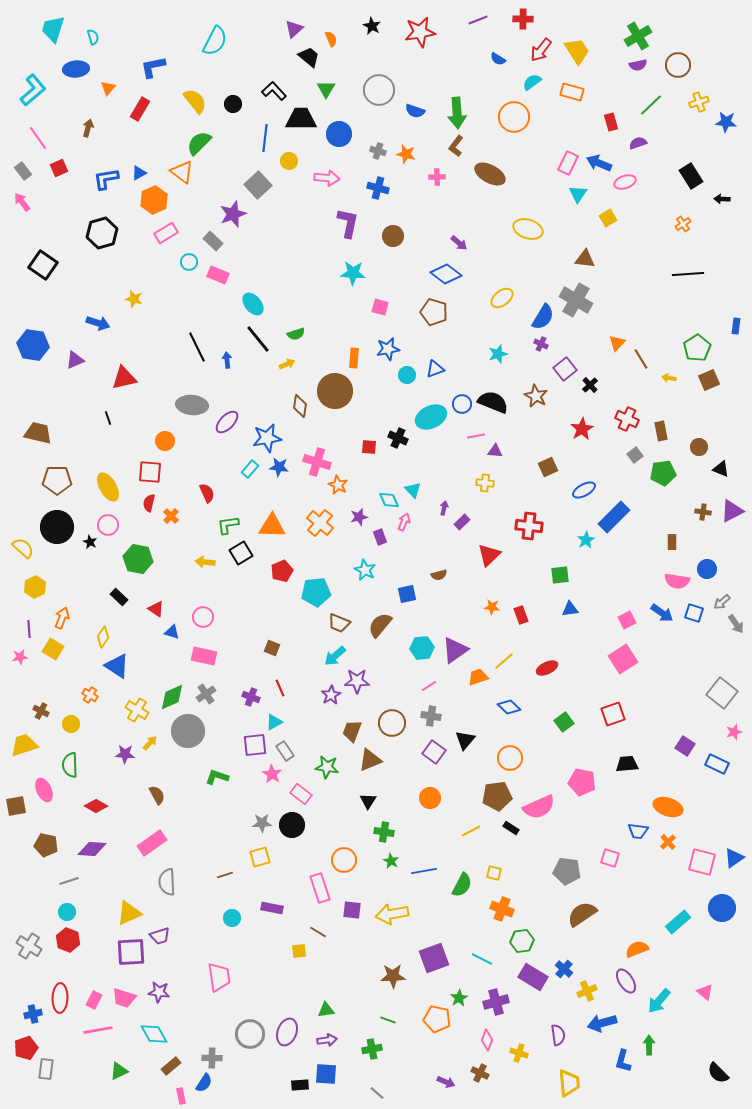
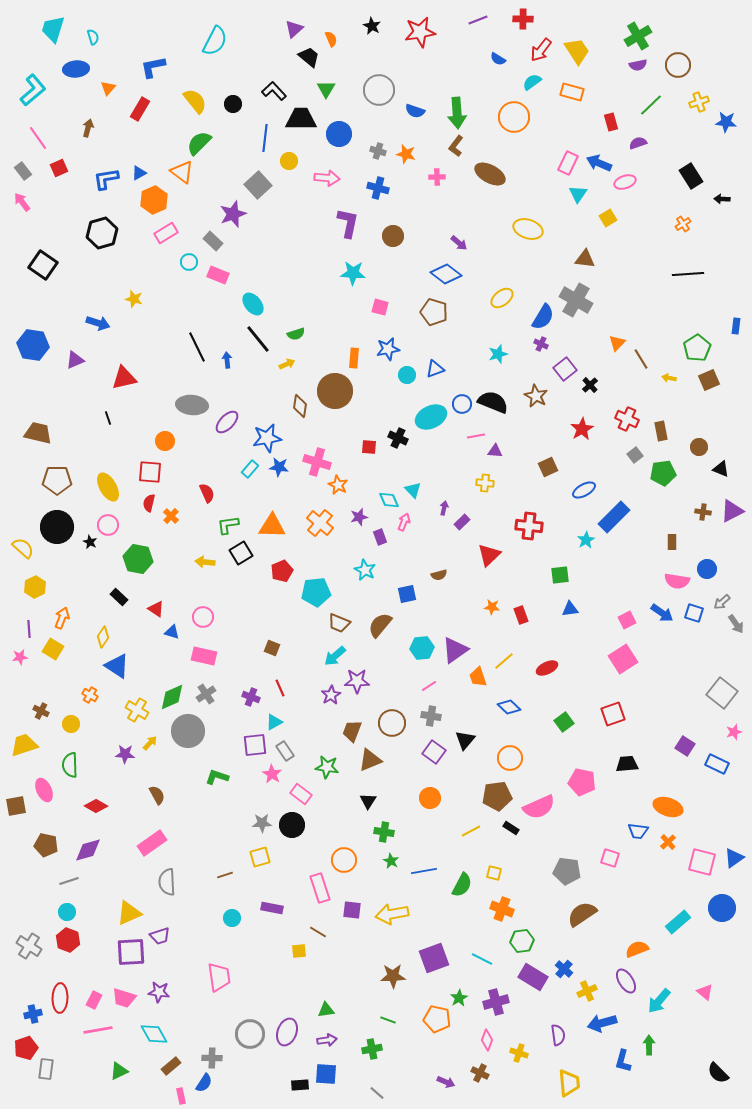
orange trapezoid at (478, 677): rotated 90 degrees counterclockwise
purple diamond at (92, 849): moved 4 px left, 1 px down; rotated 20 degrees counterclockwise
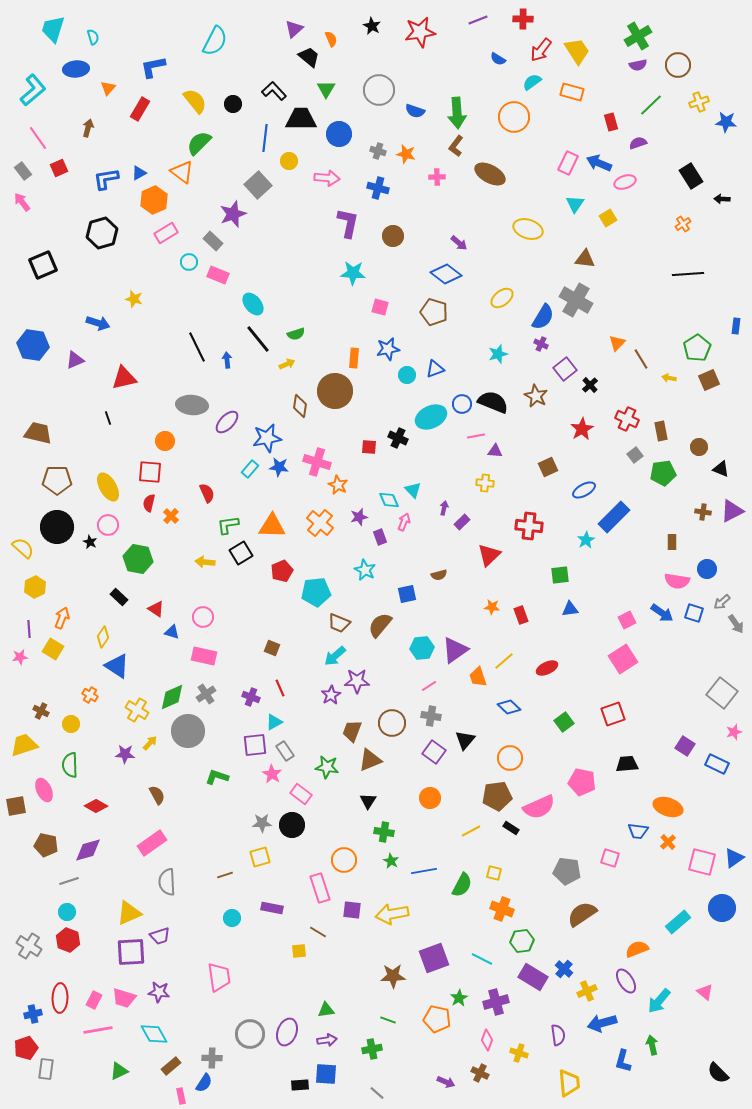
cyan triangle at (578, 194): moved 3 px left, 10 px down
black square at (43, 265): rotated 32 degrees clockwise
green arrow at (649, 1045): moved 3 px right; rotated 12 degrees counterclockwise
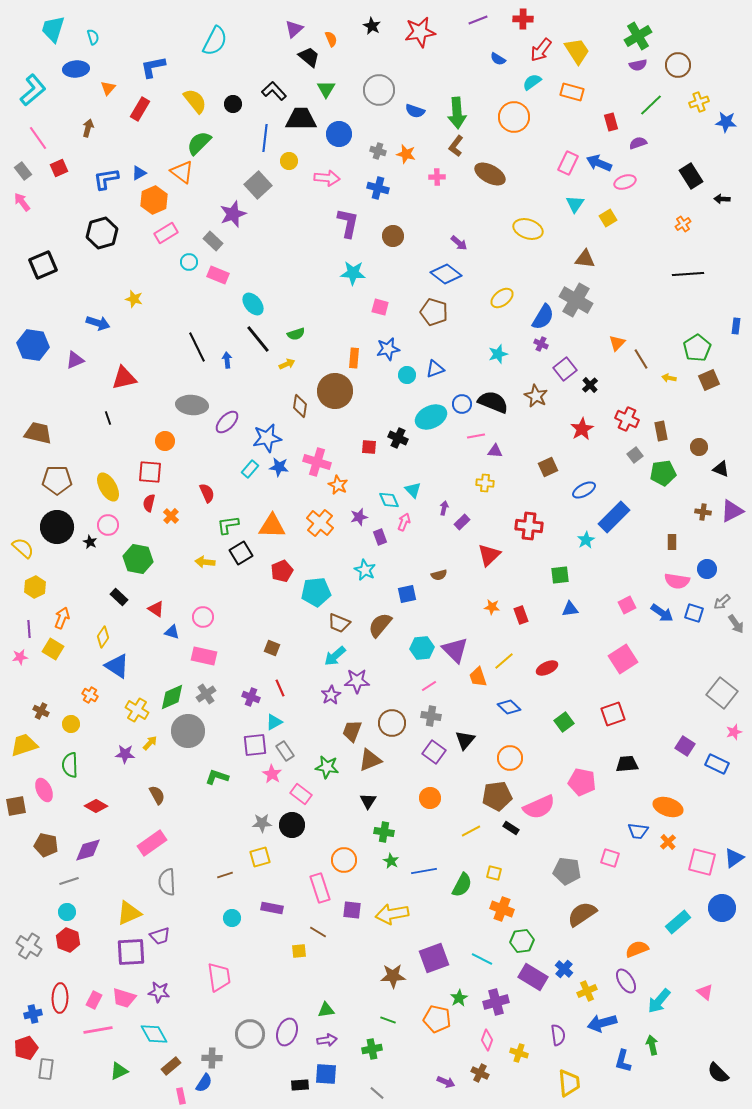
pink square at (627, 620): moved 15 px up
purple triangle at (455, 650): rotated 40 degrees counterclockwise
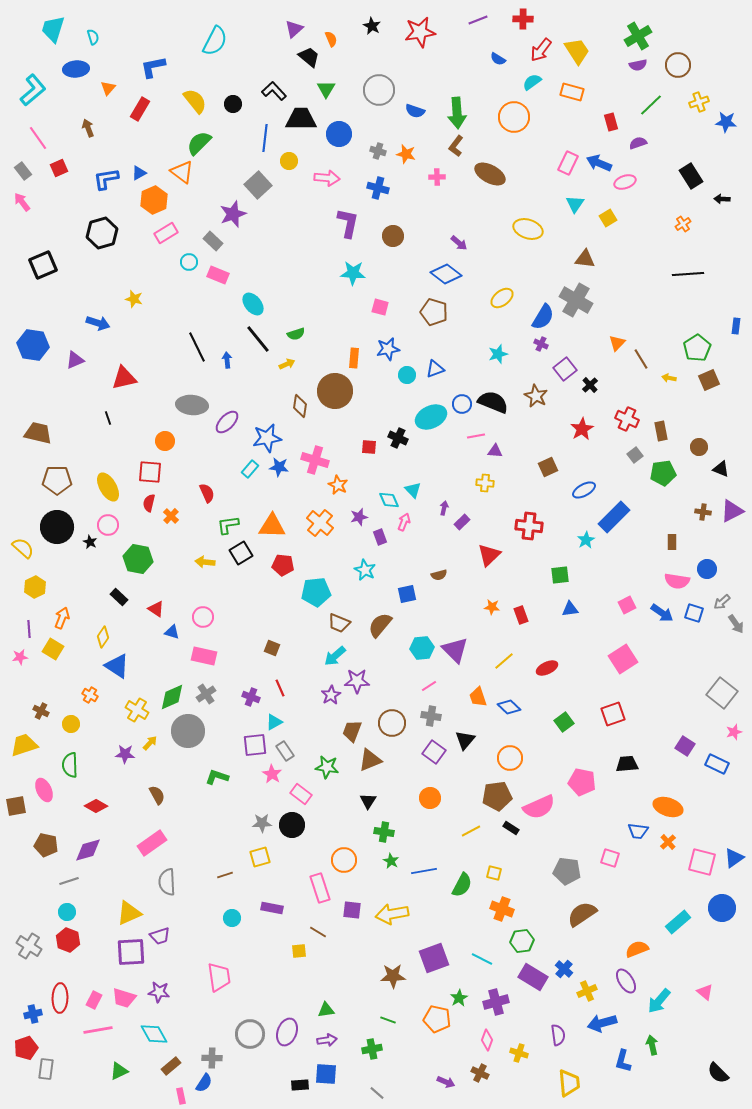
brown arrow at (88, 128): rotated 36 degrees counterclockwise
pink cross at (317, 462): moved 2 px left, 2 px up
red pentagon at (282, 571): moved 1 px right, 6 px up; rotated 30 degrees clockwise
orange trapezoid at (478, 677): moved 20 px down
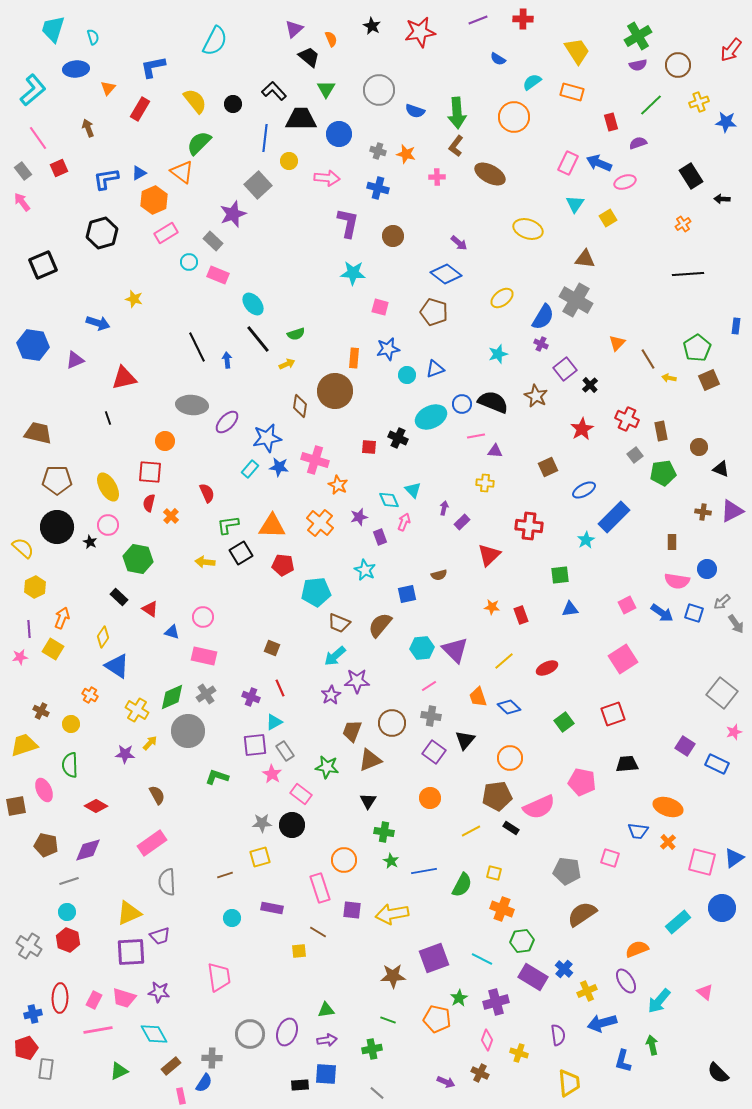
red arrow at (541, 50): moved 190 px right
brown line at (641, 359): moved 7 px right
red triangle at (156, 609): moved 6 px left
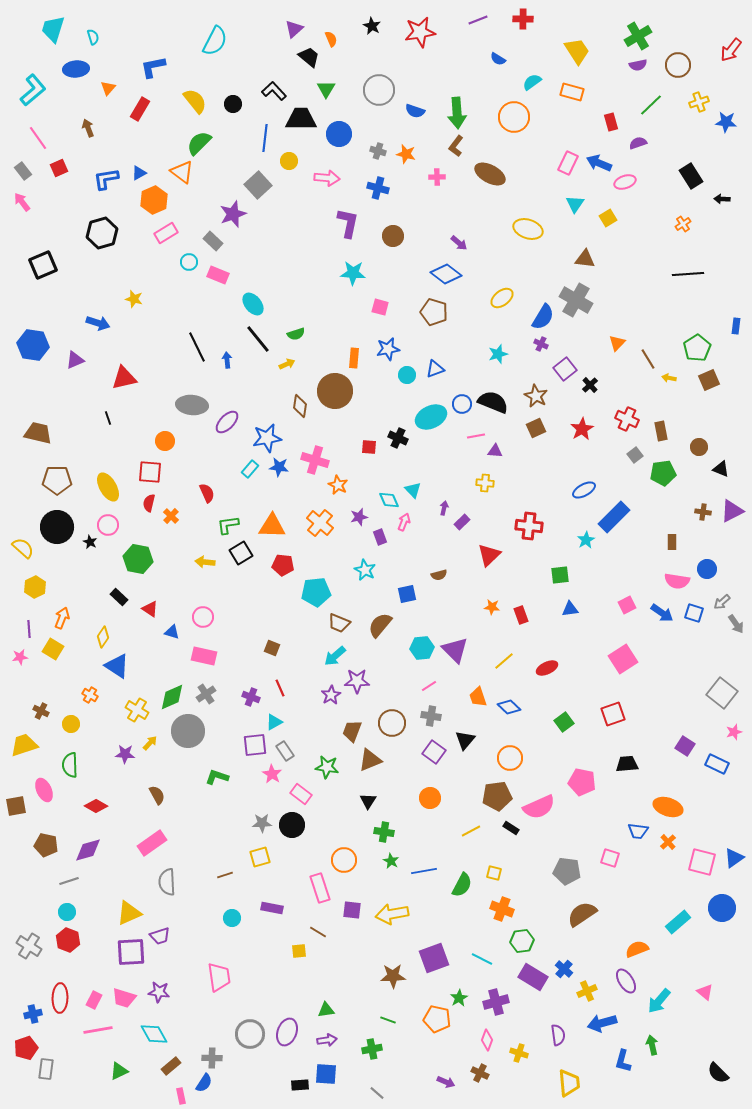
brown square at (548, 467): moved 12 px left, 39 px up
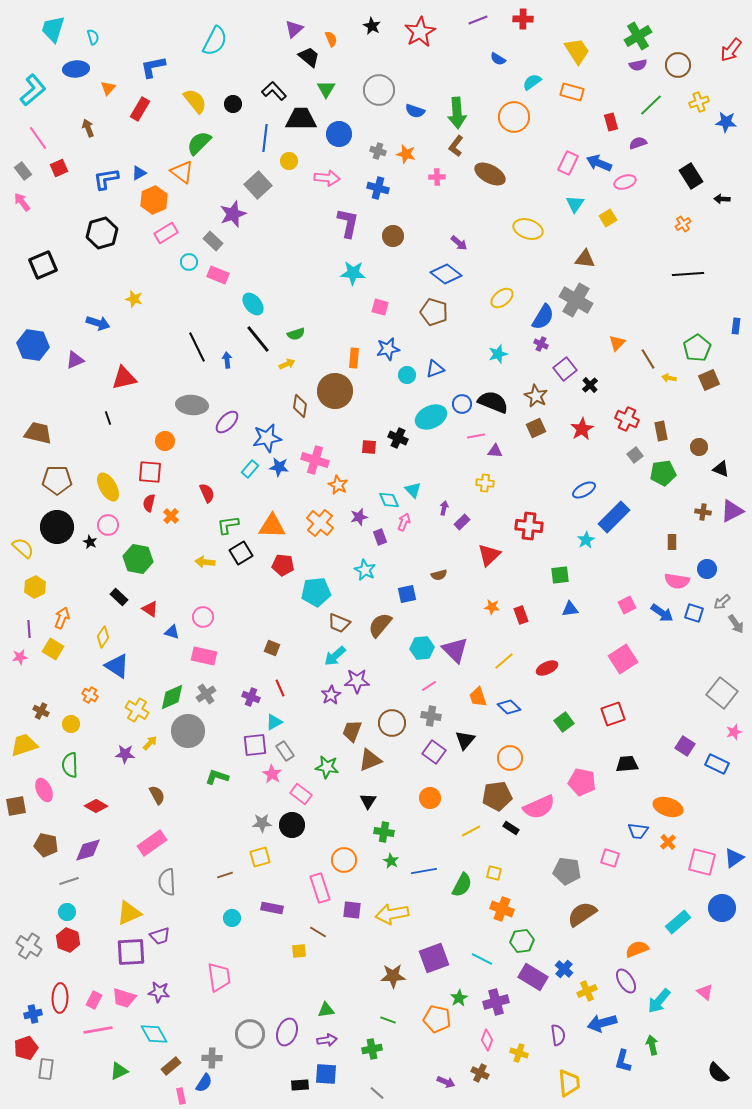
red star at (420, 32): rotated 20 degrees counterclockwise
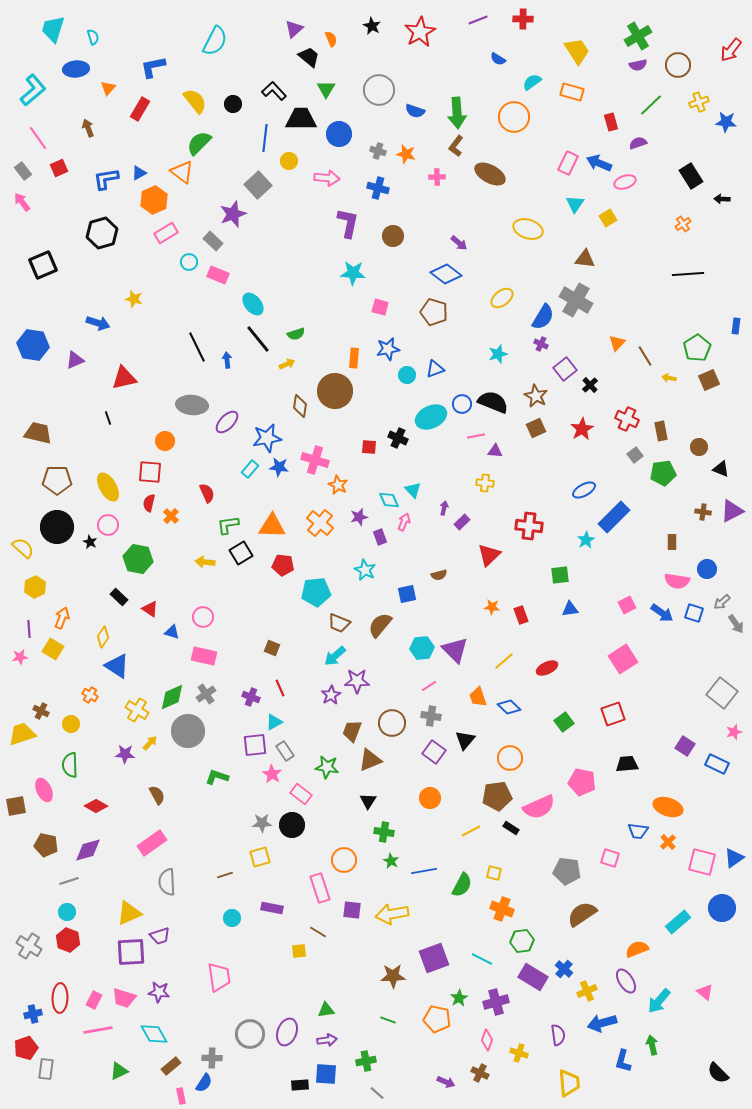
brown line at (648, 359): moved 3 px left, 3 px up
yellow trapezoid at (24, 745): moved 2 px left, 11 px up
green cross at (372, 1049): moved 6 px left, 12 px down
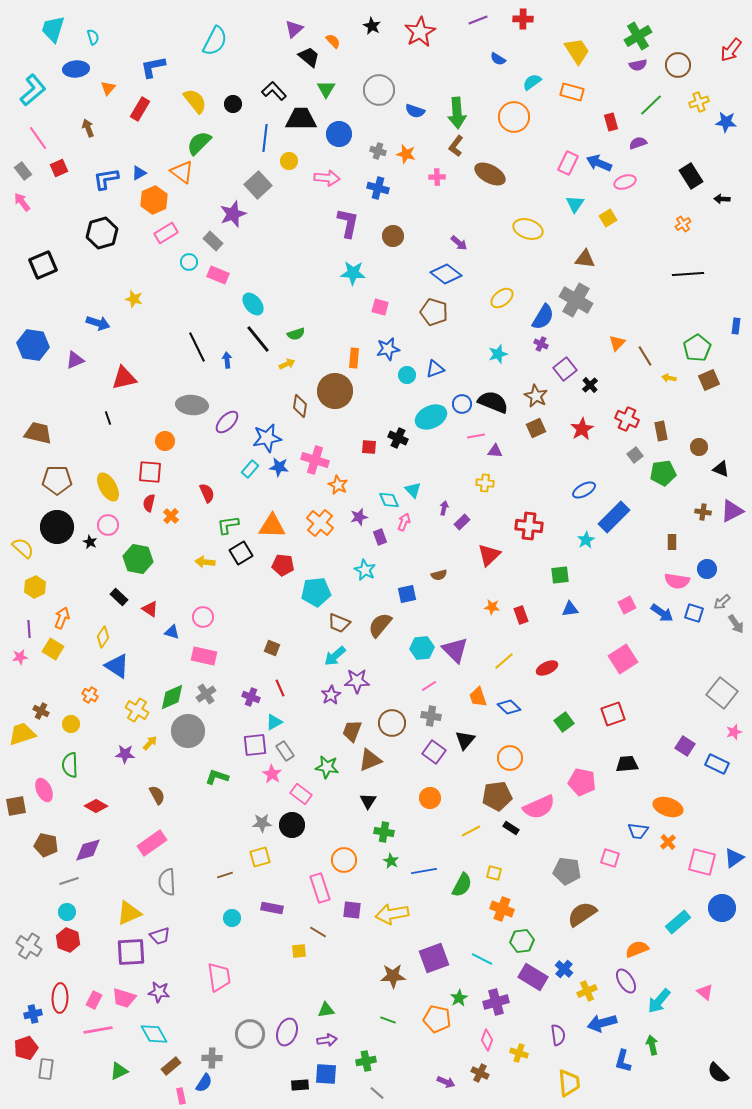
orange semicircle at (331, 39): moved 2 px right, 2 px down; rotated 21 degrees counterclockwise
